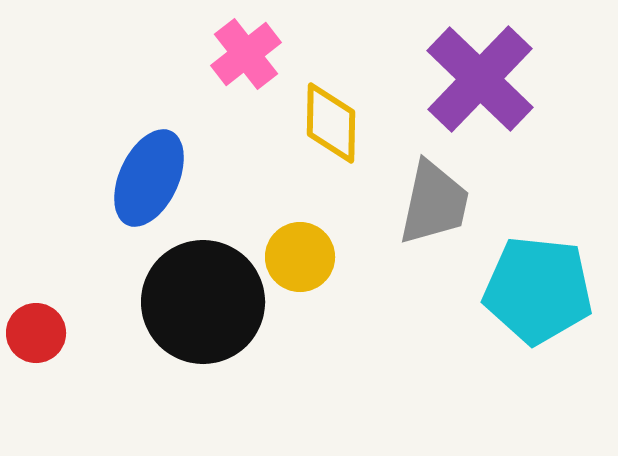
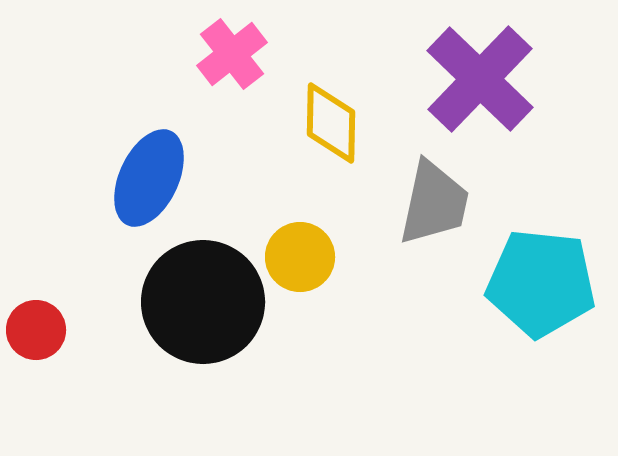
pink cross: moved 14 px left
cyan pentagon: moved 3 px right, 7 px up
red circle: moved 3 px up
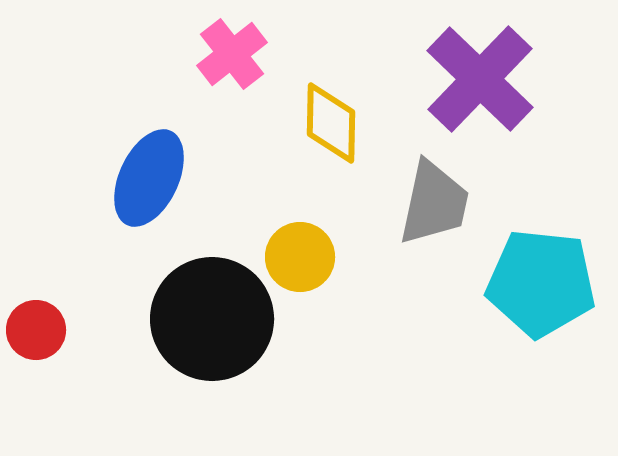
black circle: moved 9 px right, 17 px down
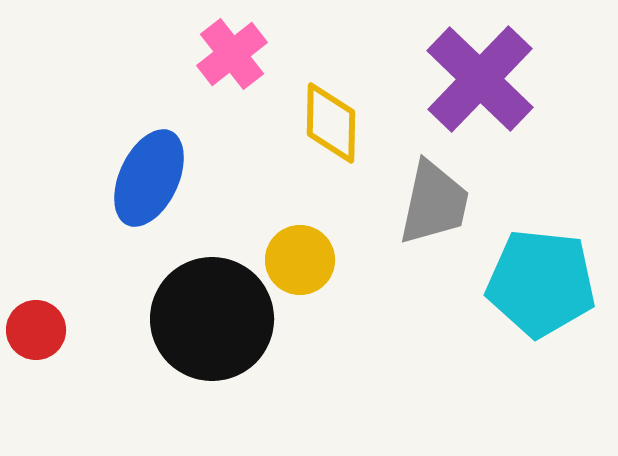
yellow circle: moved 3 px down
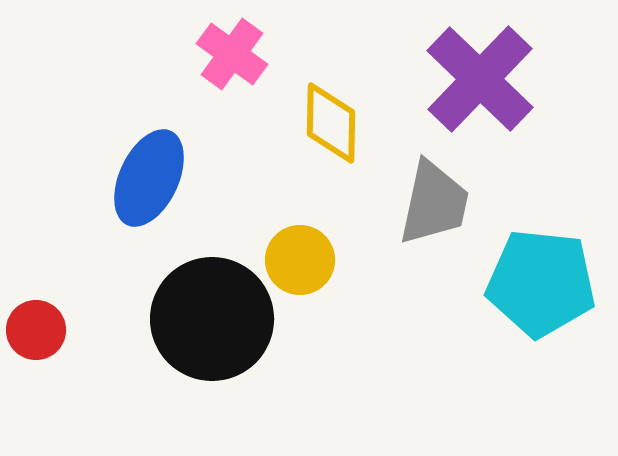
pink cross: rotated 16 degrees counterclockwise
